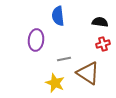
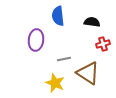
black semicircle: moved 8 px left
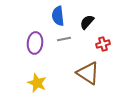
black semicircle: moved 5 px left; rotated 56 degrees counterclockwise
purple ellipse: moved 1 px left, 3 px down
gray line: moved 20 px up
yellow star: moved 18 px left
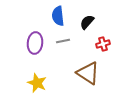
gray line: moved 1 px left, 2 px down
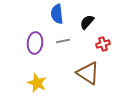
blue semicircle: moved 1 px left, 2 px up
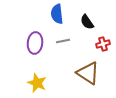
black semicircle: rotated 77 degrees counterclockwise
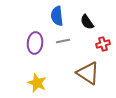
blue semicircle: moved 2 px down
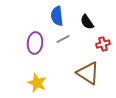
gray line: moved 2 px up; rotated 16 degrees counterclockwise
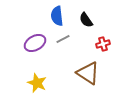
black semicircle: moved 1 px left, 2 px up
purple ellipse: rotated 55 degrees clockwise
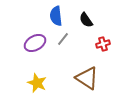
blue semicircle: moved 1 px left
gray line: rotated 24 degrees counterclockwise
brown triangle: moved 1 px left, 5 px down
